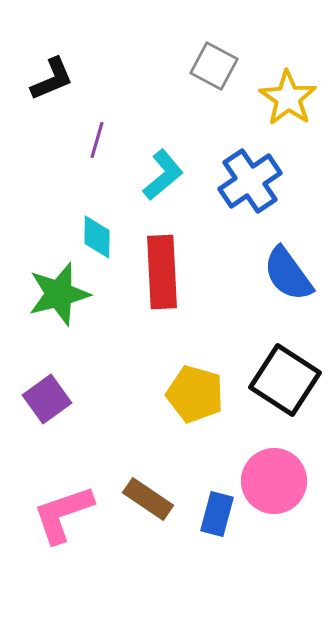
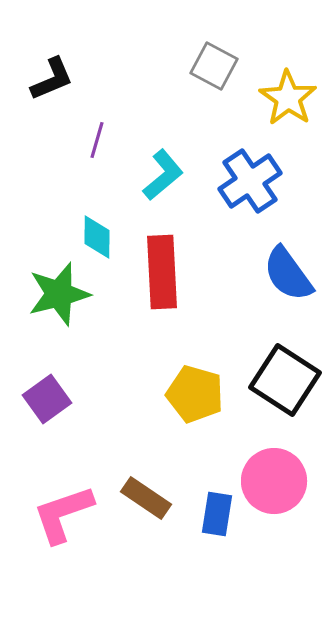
brown rectangle: moved 2 px left, 1 px up
blue rectangle: rotated 6 degrees counterclockwise
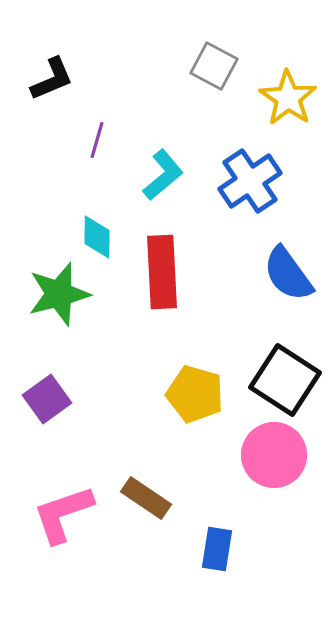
pink circle: moved 26 px up
blue rectangle: moved 35 px down
